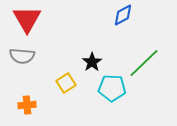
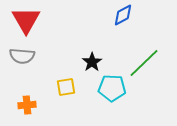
red triangle: moved 1 px left, 1 px down
yellow square: moved 4 px down; rotated 24 degrees clockwise
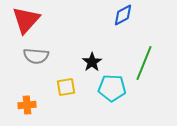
red triangle: rotated 12 degrees clockwise
gray semicircle: moved 14 px right
green line: rotated 24 degrees counterclockwise
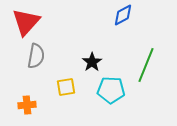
red triangle: moved 2 px down
gray semicircle: rotated 85 degrees counterclockwise
green line: moved 2 px right, 2 px down
cyan pentagon: moved 1 px left, 2 px down
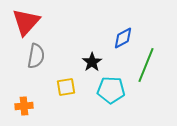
blue diamond: moved 23 px down
orange cross: moved 3 px left, 1 px down
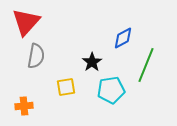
cyan pentagon: rotated 12 degrees counterclockwise
